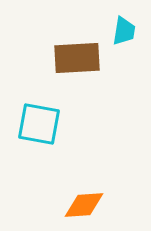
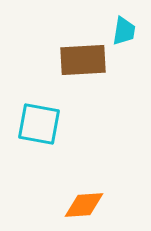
brown rectangle: moved 6 px right, 2 px down
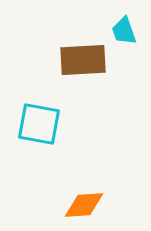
cyan trapezoid: rotated 152 degrees clockwise
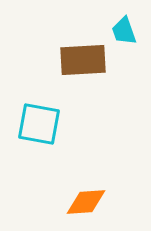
orange diamond: moved 2 px right, 3 px up
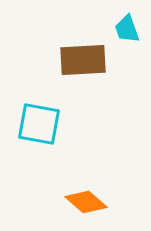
cyan trapezoid: moved 3 px right, 2 px up
orange diamond: rotated 45 degrees clockwise
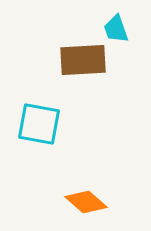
cyan trapezoid: moved 11 px left
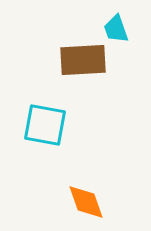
cyan square: moved 6 px right, 1 px down
orange diamond: rotated 30 degrees clockwise
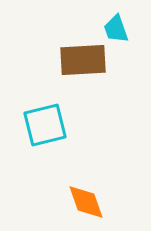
cyan square: rotated 24 degrees counterclockwise
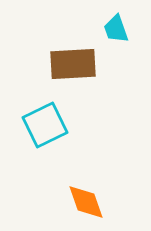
brown rectangle: moved 10 px left, 4 px down
cyan square: rotated 12 degrees counterclockwise
